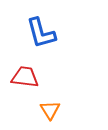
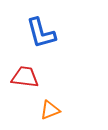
orange triangle: rotated 40 degrees clockwise
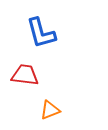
red trapezoid: moved 2 px up
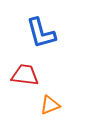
orange triangle: moved 5 px up
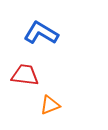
blue L-shape: rotated 136 degrees clockwise
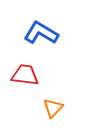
orange triangle: moved 3 px right, 3 px down; rotated 25 degrees counterclockwise
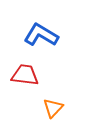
blue L-shape: moved 2 px down
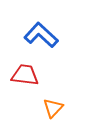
blue L-shape: rotated 12 degrees clockwise
